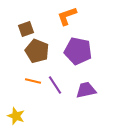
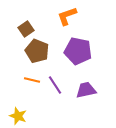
brown square: rotated 14 degrees counterclockwise
orange line: moved 1 px left, 1 px up
yellow star: moved 2 px right
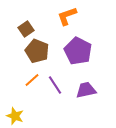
purple pentagon: rotated 16 degrees clockwise
orange line: rotated 56 degrees counterclockwise
yellow star: moved 3 px left
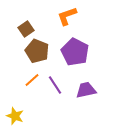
purple pentagon: moved 3 px left, 1 px down
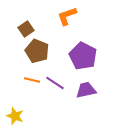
purple pentagon: moved 8 px right, 4 px down
orange line: rotated 56 degrees clockwise
purple line: moved 2 px up; rotated 24 degrees counterclockwise
